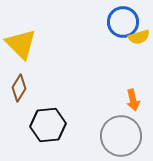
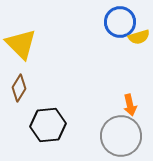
blue circle: moved 3 px left
orange arrow: moved 3 px left, 5 px down
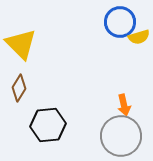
orange arrow: moved 6 px left
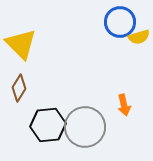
gray circle: moved 36 px left, 9 px up
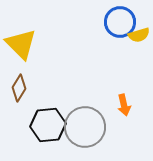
yellow semicircle: moved 2 px up
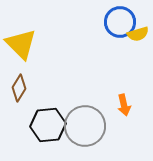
yellow semicircle: moved 1 px left, 1 px up
gray circle: moved 1 px up
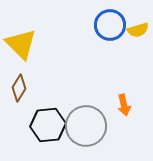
blue circle: moved 10 px left, 3 px down
yellow semicircle: moved 4 px up
gray circle: moved 1 px right
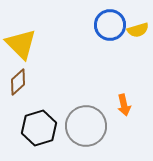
brown diamond: moved 1 px left, 6 px up; rotated 16 degrees clockwise
black hexagon: moved 9 px left, 3 px down; rotated 12 degrees counterclockwise
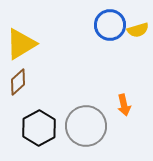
yellow triangle: rotated 44 degrees clockwise
black hexagon: rotated 12 degrees counterclockwise
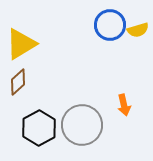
gray circle: moved 4 px left, 1 px up
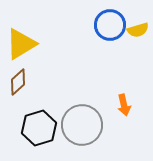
black hexagon: rotated 12 degrees clockwise
